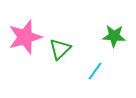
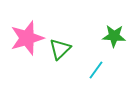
pink star: moved 2 px right, 1 px down
cyan line: moved 1 px right, 1 px up
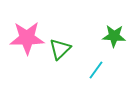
pink star: rotated 16 degrees clockwise
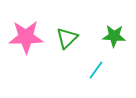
pink star: moved 1 px left, 1 px up
green triangle: moved 7 px right, 11 px up
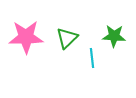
cyan line: moved 4 px left, 12 px up; rotated 42 degrees counterclockwise
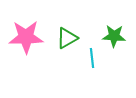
green triangle: rotated 15 degrees clockwise
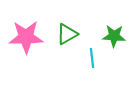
green triangle: moved 4 px up
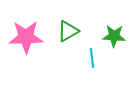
green triangle: moved 1 px right, 3 px up
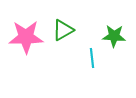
green triangle: moved 5 px left, 1 px up
